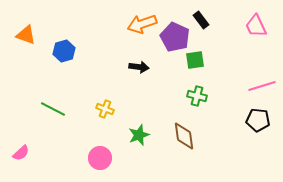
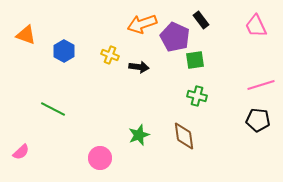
blue hexagon: rotated 15 degrees counterclockwise
pink line: moved 1 px left, 1 px up
yellow cross: moved 5 px right, 54 px up
pink semicircle: moved 1 px up
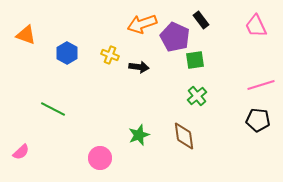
blue hexagon: moved 3 px right, 2 px down
green cross: rotated 36 degrees clockwise
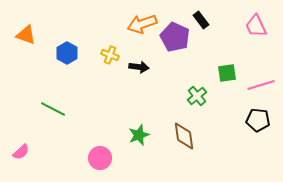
green square: moved 32 px right, 13 px down
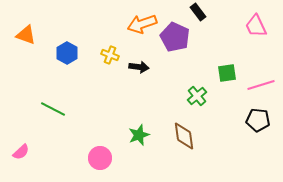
black rectangle: moved 3 px left, 8 px up
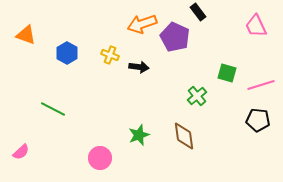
green square: rotated 24 degrees clockwise
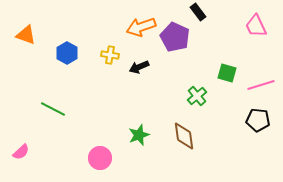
orange arrow: moved 1 px left, 3 px down
yellow cross: rotated 12 degrees counterclockwise
black arrow: rotated 150 degrees clockwise
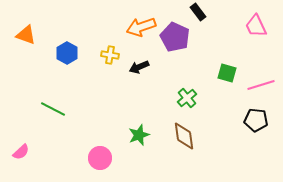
green cross: moved 10 px left, 2 px down
black pentagon: moved 2 px left
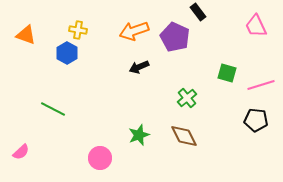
orange arrow: moved 7 px left, 4 px down
yellow cross: moved 32 px left, 25 px up
brown diamond: rotated 20 degrees counterclockwise
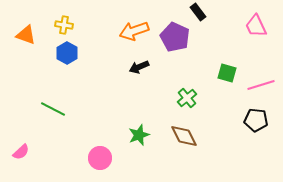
yellow cross: moved 14 px left, 5 px up
